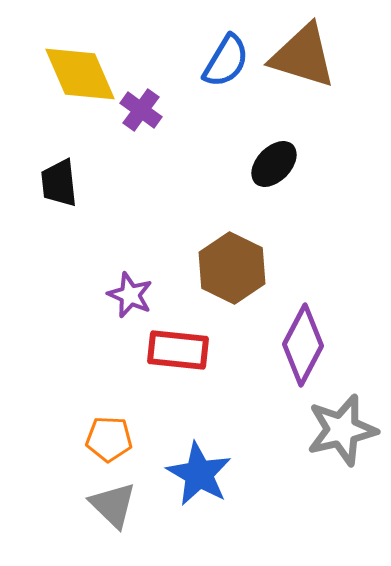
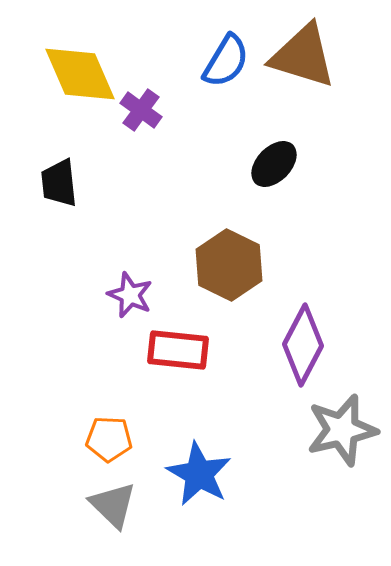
brown hexagon: moved 3 px left, 3 px up
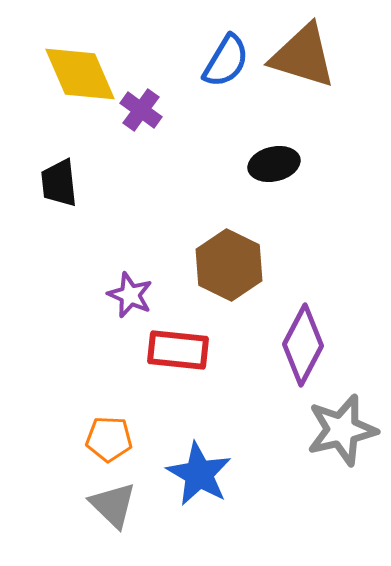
black ellipse: rotated 33 degrees clockwise
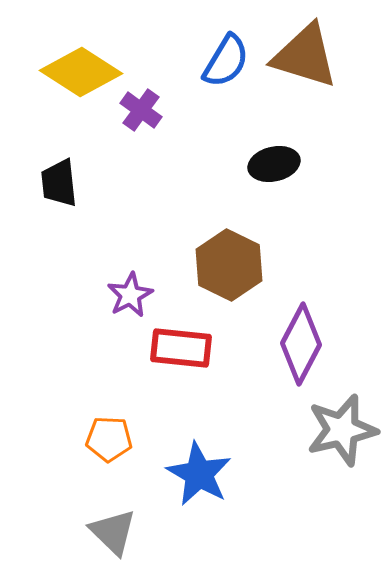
brown triangle: moved 2 px right
yellow diamond: moved 1 px right, 2 px up; rotated 34 degrees counterclockwise
purple star: rotated 21 degrees clockwise
purple diamond: moved 2 px left, 1 px up
red rectangle: moved 3 px right, 2 px up
gray triangle: moved 27 px down
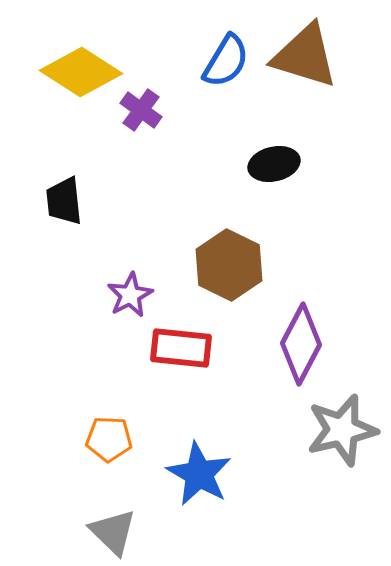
black trapezoid: moved 5 px right, 18 px down
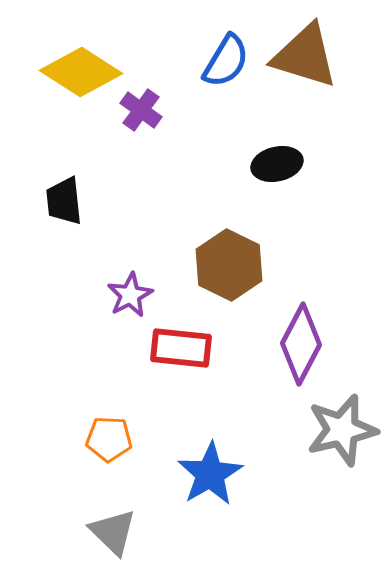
black ellipse: moved 3 px right
blue star: moved 11 px right; rotated 12 degrees clockwise
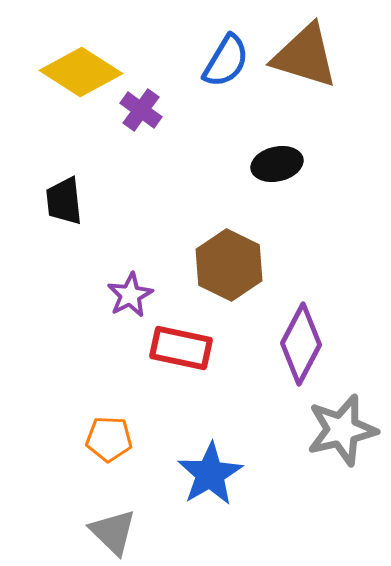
red rectangle: rotated 6 degrees clockwise
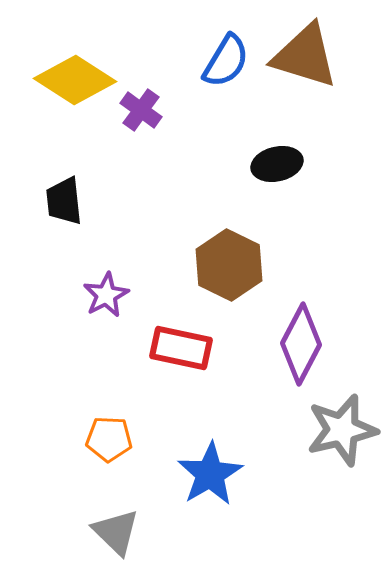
yellow diamond: moved 6 px left, 8 px down
purple star: moved 24 px left
gray triangle: moved 3 px right
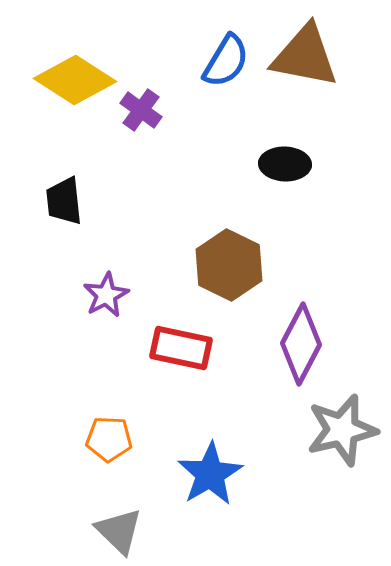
brown triangle: rotated 6 degrees counterclockwise
black ellipse: moved 8 px right; rotated 15 degrees clockwise
gray triangle: moved 3 px right, 1 px up
